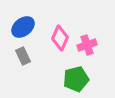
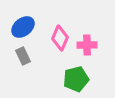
pink cross: rotated 18 degrees clockwise
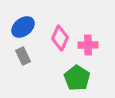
pink cross: moved 1 px right
green pentagon: moved 1 px right, 1 px up; rotated 25 degrees counterclockwise
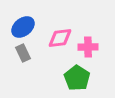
pink diamond: rotated 60 degrees clockwise
pink cross: moved 2 px down
gray rectangle: moved 3 px up
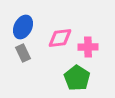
blue ellipse: rotated 25 degrees counterclockwise
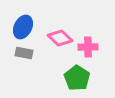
pink diamond: rotated 50 degrees clockwise
gray rectangle: moved 1 px right; rotated 54 degrees counterclockwise
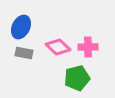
blue ellipse: moved 2 px left
pink diamond: moved 2 px left, 9 px down
green pentagon: rotated 25 degrees clockwise
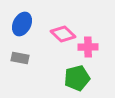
blue ellipse: moved 1 px right, 3 px up
pink diamond: moved 5 px right, 13 px up
gray rectangle: moved 4 px left, 5 px down
